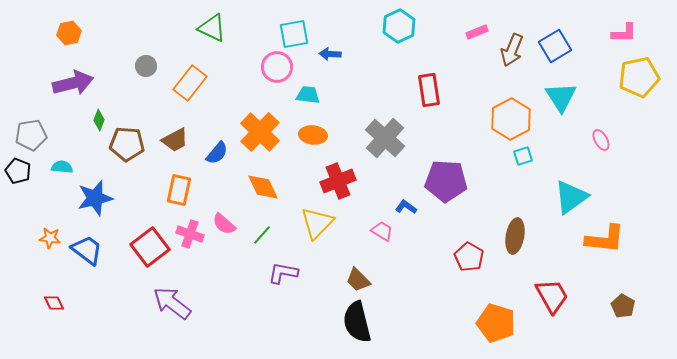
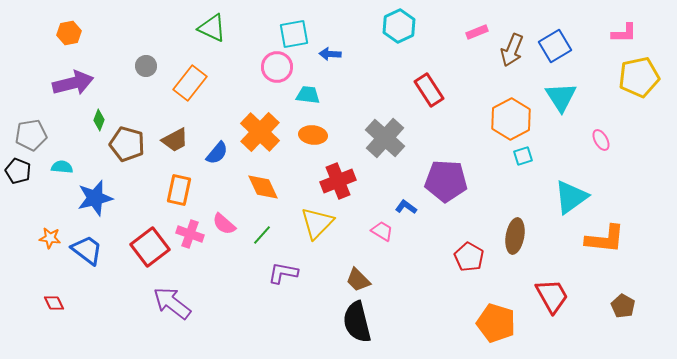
red rectangle at (429, 90): rotated 24 degrees counterclockwise
brown pentagon at (127, 144): rotated 12 degrees clockwise
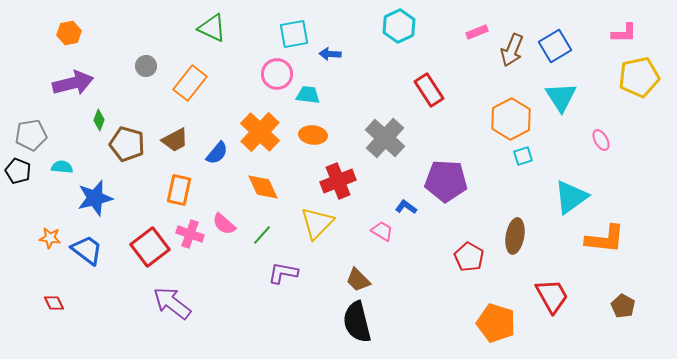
pink circle at (277, 67): moved 7 px down
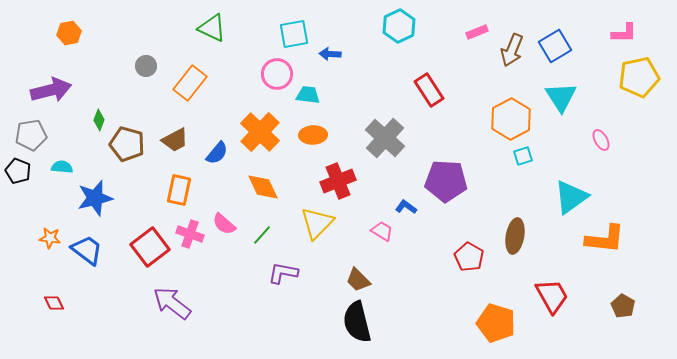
purple arrow at (73, 83): moved 22 px left, 7 px down
orange ellipse at (313, 135): rotated 8 degrees counterclockwise
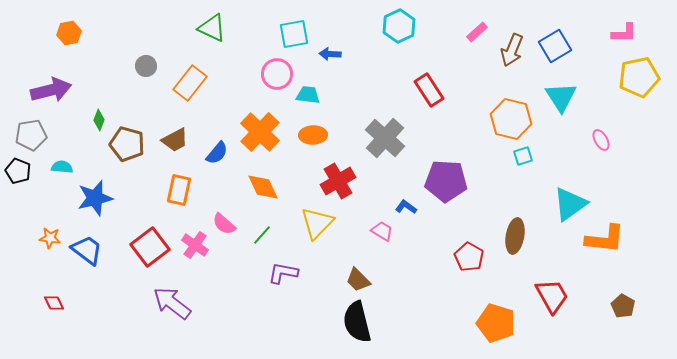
pink rectangle at (477, 32): rotated 20 degrees counterclockwise
orange hexagon at (511, 119): rotated 18 degrees counterclockwise
red cross at (338, 181): rotated 8 degrees counterclockwise
cyan triangle at (571, 197): moved 1 px left, 7 px down
pink cross at (190, 234): moved 5 px right, 11 px down; rotated 16 degrees clockwise
